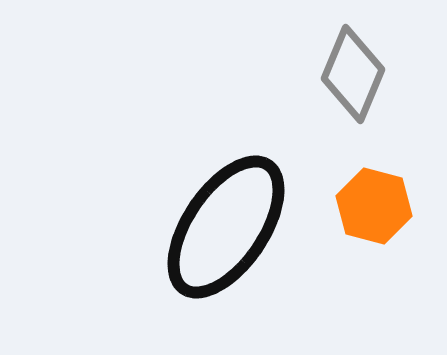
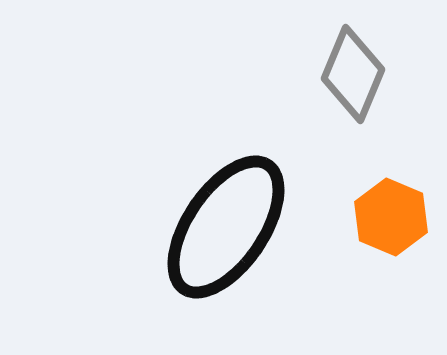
orange hexagon: moved 17 px right, 11 px down; rotated 8 degrees clockwise
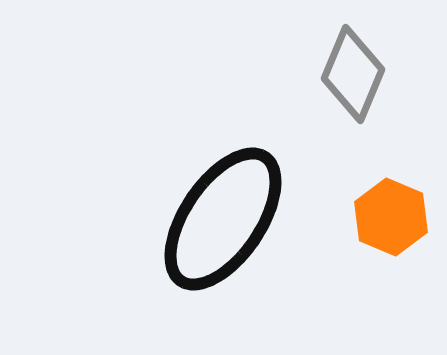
black ellipse: moved 3 px left, 8 px up
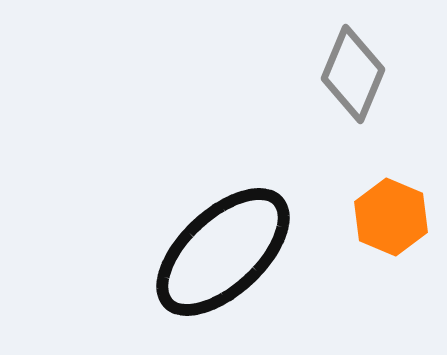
black ellipse: moved 33 px down; rotated 13 degrees clockwise
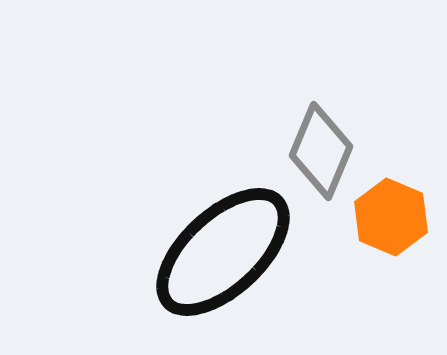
gray diamond: moved 32 px left, 77 px down
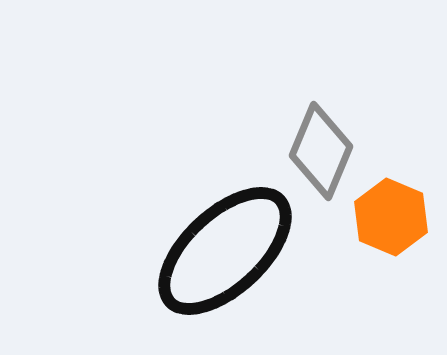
black ellipse: moved 2 px right, 1 px up
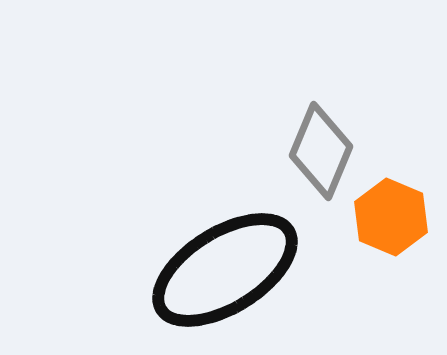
black ellipse: moved 19 px down; rotated 11 degrees clockwise
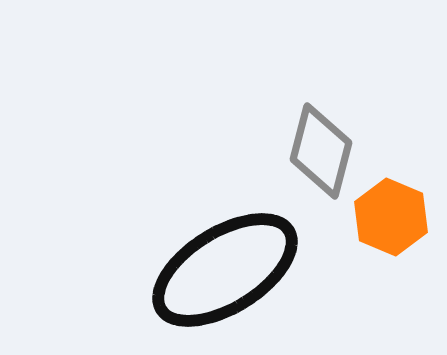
gray diamond: rotated 8 degrees counterclockwise
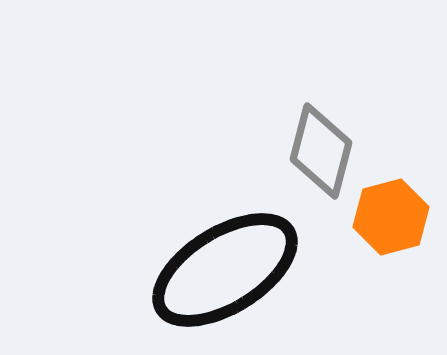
orange hexagon: rotated 22 degrees clockwise
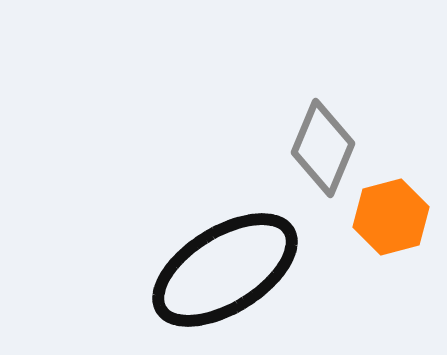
gray diamond: moved 2 px right, 3 px up; rotated 8 degrees clockwise
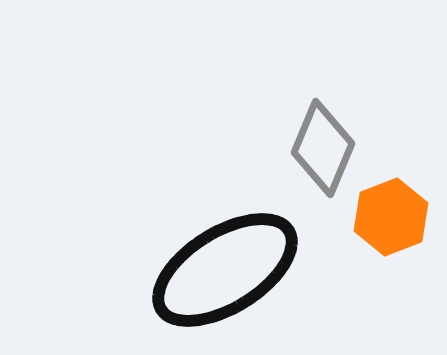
orange hexagon: rotated 6 degrees counterclockwise
